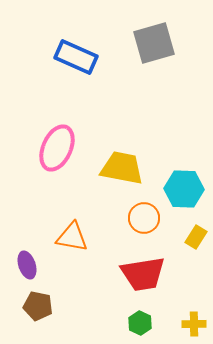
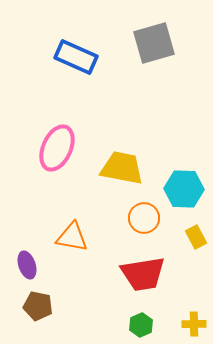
yellow rectangle: rotated 60 degrees counterclockwise
green hexagon: moved 1 px right, 2 px down; rotated 10 degrees clockwise
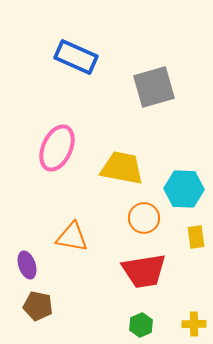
gray square: moved 44 px down
yellow rectangle: rotated 20 degrees clockwise
red trapezoid: moved 1 px right, 3 px up
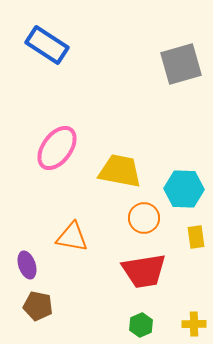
blue rectangle: moved 29 px left, 12 px up; rotated 9 degrees clockwise
gray square: moved 27 px right, 23 px up
pink ellipse: rotated 12 degrees clockwise
yellow trapezoid: moved 2 px left, 3 px down
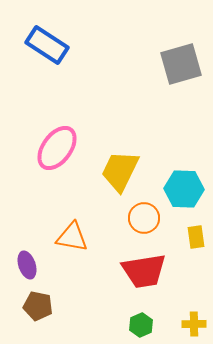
yellow trapezoid: rotated 75 degrees counterclockwise
